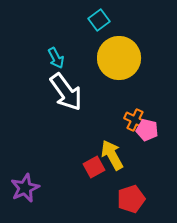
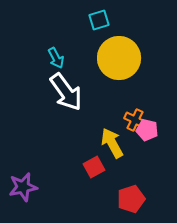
cyan square: rotated 20 degrees clockwise
yellow arrow: moved 12 px up
purple star: moved 2 px left, 1 px up; rotated 12 degrees clockwise
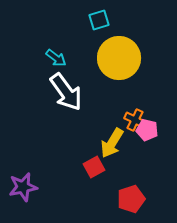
cyan arrow: rotated 25 degrees counterclockwise
yellow arrow: rotated 120 degrees counterclockwise
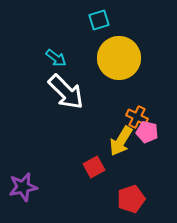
white arrow: rotated 9 degrees counterclockwise
orange cross: moved 2 px right, 3 px up
pink pentagon: moved 2 px down
yellow arrow: moved 9 px right, 2 px up
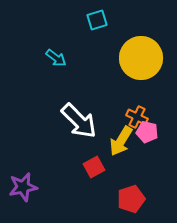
cyan square: moved 2 px left
yellow circle: moved 22 px right
white arrow: moved 13 px right, 29 px down
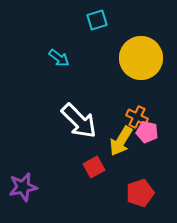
cyan arrow: moved 3 px right
red pentagon: moved 9 px right, 6 px up
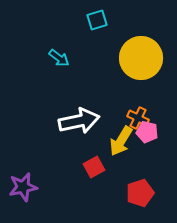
orange cross: moved 1 px right, 1 px down
white arrow: rotated 57 degrees counterclockwise
